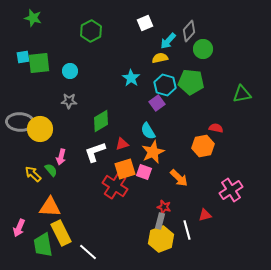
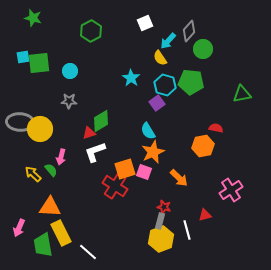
yellow semicircle at (160, 58): rotated 112 degrees counterclockwise
red triangle at (122, 144): moved 33 px left, 11 px up
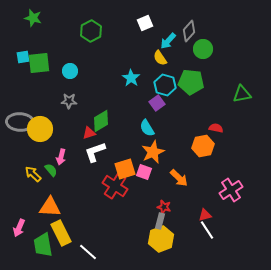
cyan semicircle at (148, 131): moved 1 px left, 3 px up
white line at (187, 230): moved 20 px right; rotated 18 degrees counterclockwise
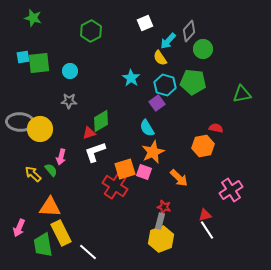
green pentagon at (191, 82): moved 2 px right
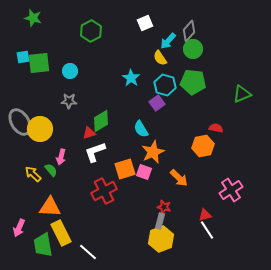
green circle at (203, 49): moved 10 px left
green triangle at (242, 94): rotated 12 degrees counterclockwise
gray ellipse at (20, 122): rotated 56 degrees clockwise
cyan semicircle at (147, 128): moved 6 px left, 1 px down
red cross at (115, 186): moved 11 px left, 5 px down; rotated 30 degrees clockwise
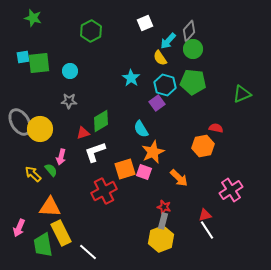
red triangle at (89, 133): moved 6 px left
gray rectangle at (160, 221): moved 3 px right
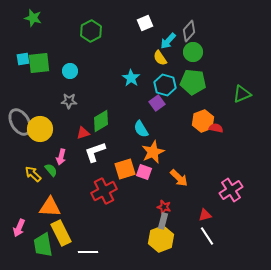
green circle at (193, 49): moved 3 px down
cyan square at (23, 57): moved 2 px down
orange hexagon at (203, 146): moved 25 px up; rotated 10 degrees counterclockwise
white line at (207, 230): moved 6 px down
white line at (88, 252): rotated 42 degrees counterclockwise
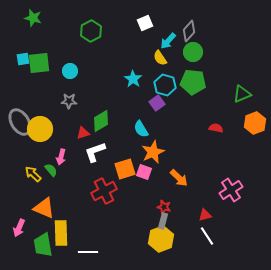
cyan star at (131, 78): moved 2 px right, 1 px down
orange hexagon at (203, 121): moved 52 px right, 2 px down
orange triangle at (50, 207): moved 6 px left, 1 px down; rotated 20 degrees clockwise
yellow rectangle at (61, 233): rotated 25 degrees clockwise
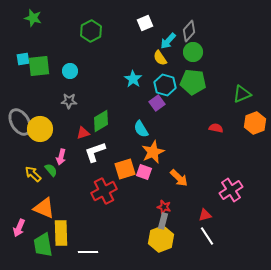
green square at (39, 63): moved 3 px down
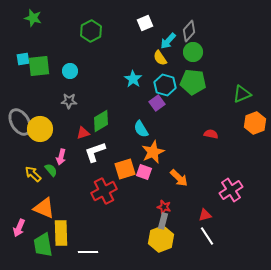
red semicircle at (216, 128): moved 5 px left, 6 px down
